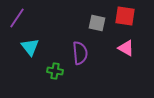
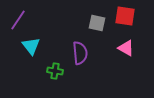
purple line: moved 1 px right, 2 px down
cyan triangle: moved 1 px right, 1 px up
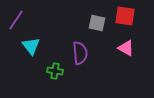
purple line: moved 2 px left
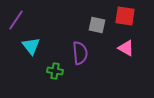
gray square: moved 2 px down
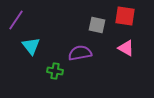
purple semicircle: rotated 95 degrees counterclockwise
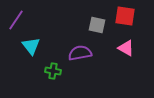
green cross: moved 2 px left
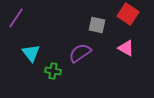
red square: moved 3 px right, 2 px up; rotated 25 degrees clockwise
purple line: moved 2 px up
cyan triangle: moved 7 px down
purple semicircle: rotated 25 degrees counterclockwise
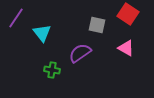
cyan triangle: moved 11 px right, 20 px up
green cross: moved 1 px left, 1 px up
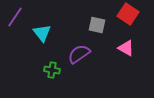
purple line: moved 1 px left, 1 px up
purple semicircle: moved 1 px left, 1 px down
